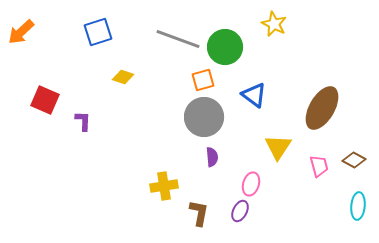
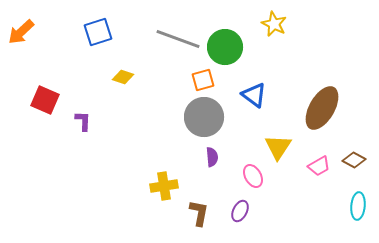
pink trapezoid: rotated 75 degrees clockwise
pink ellipse: moved 2 px right, 8 px up; rotated 45 degrees counterclockwise
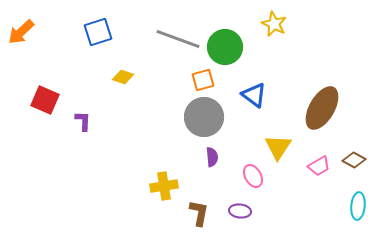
purple ellipse: rotated 70 degrees clockwise
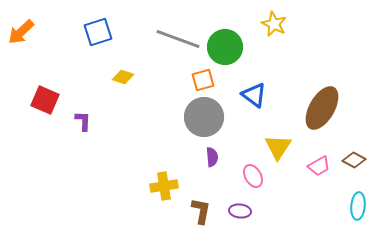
brown L-shape: moved 2 px right, 2 px up
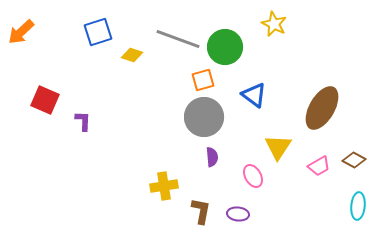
yellow diamond: moved 9 px right, 22 px up
purple ellipse: moved 2 px left, 3 px down
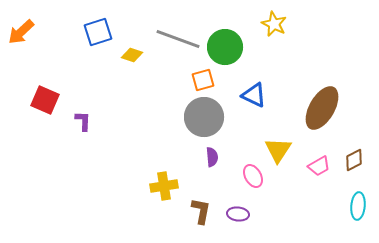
blue triangle: rotated 12 degrees counterclockwise
yellow triangle: moved 3 px down
brown diamond: rotated 55 degrees counterclockwise
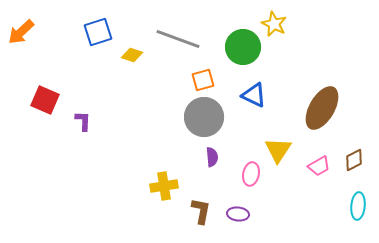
green circle: moved 18 px right
pink ellipse: moved 2 px left, 2 px up; rotated 40 degrees clockwise
